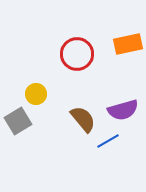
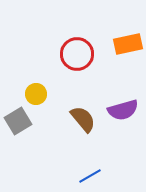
blue line: moved 18 px left, 35 px down
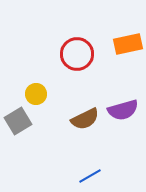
brown semicircle: moved 2 px right; rotated 104 degrees clockwise
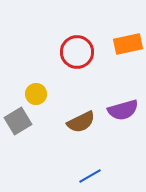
red circle: moved 2 px up
brown semicircle: moved 4 px left, 3 px down
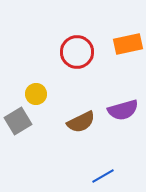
blue line: moved 13 px right
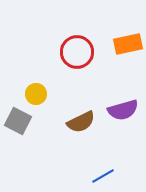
gray square: rotated 32 degrees counterclockwise
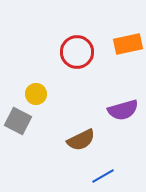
brown semicircle: moved 18 px down
